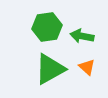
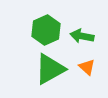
green hexagon: moved 1 px left, 3 px down; rotated 16 degrees counterclockwise
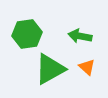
green hexagon: moved 19 px left, 4 px down; rotated 16 degrees clockwise
green arrow: moved 2 px left
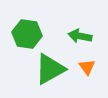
green hexagon: rotated 16 degrees clockwise
orange triangle: rotated 12 degrees clockwise
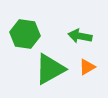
green hexagon: moved 2 px left
orange triangle: rotated 36 degrees clockwise
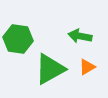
green hexagon: moved 7 px left, 5 px down
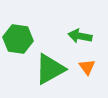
orange triangle: rotated 36 degrees counterclockwise
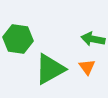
green arrow: moved 13 px right, 3 px down
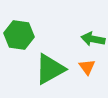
green hexagon: moved 1 px right, 4 px up
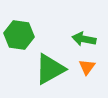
green arrow: moved 9 px left
orange triangle: rotated 12 degrees clockwise
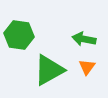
green triangle: moved 1 px left, 1 px down
